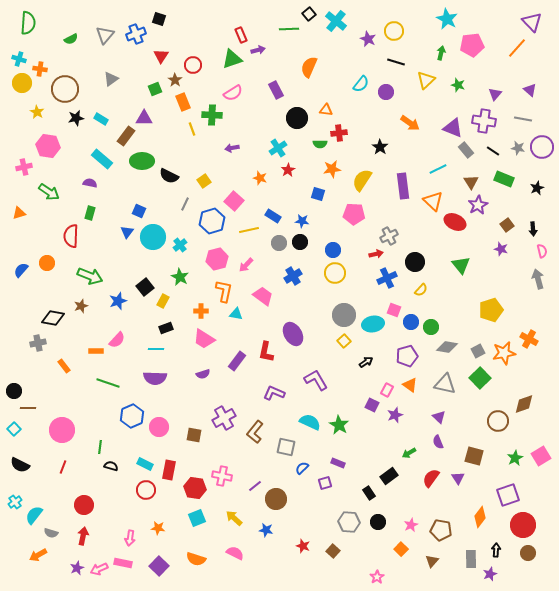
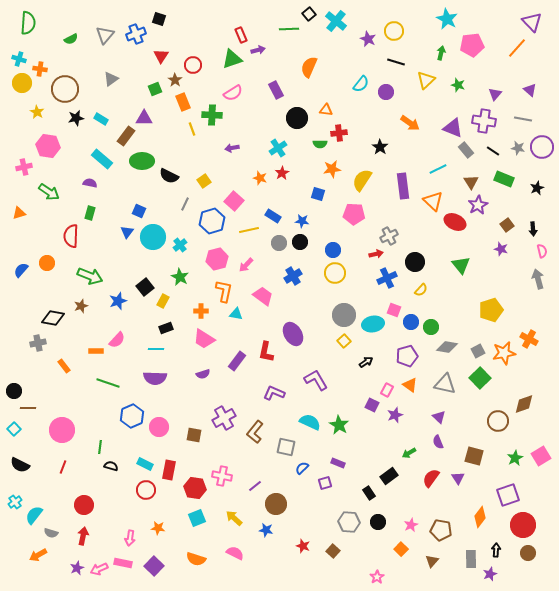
red star at (288, 170): moved 6 px left, 3 px down
brown circle at (276, 499): moved 5 px down
purple square at (159, 566): moved 5 px left
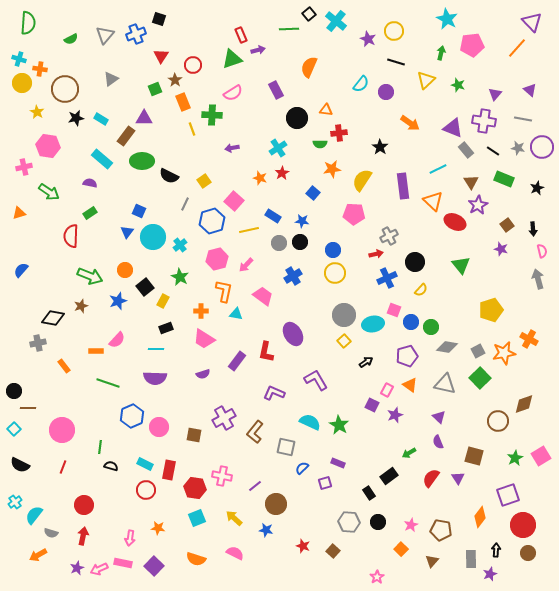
blue square at (318, 194): moved 5 px left, 1 px up; rotated 24 degrees clockwise
green rectangle at (90, 213): rotated 40 degrees clockwise
orange circle at (47, 263): moved 78 px right, 7 px down
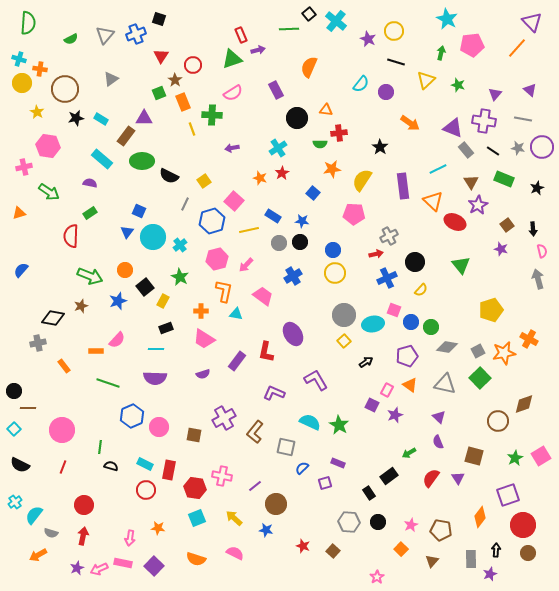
green square at (155, 89): moved 4 px right, 4 px down
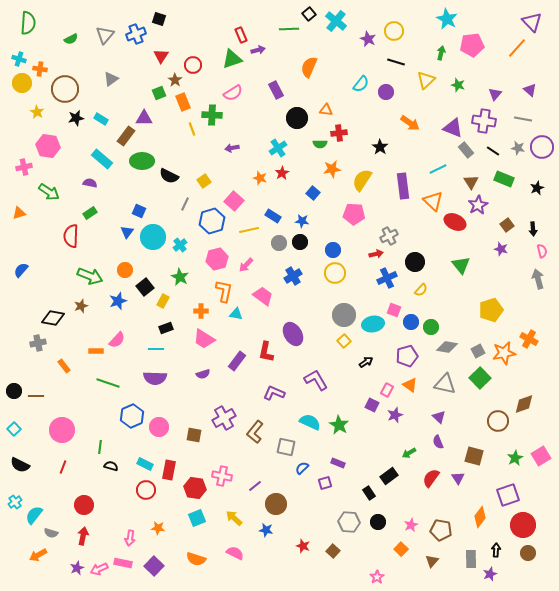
brown line at (28, 408): moved 8 px right, 12 px up
